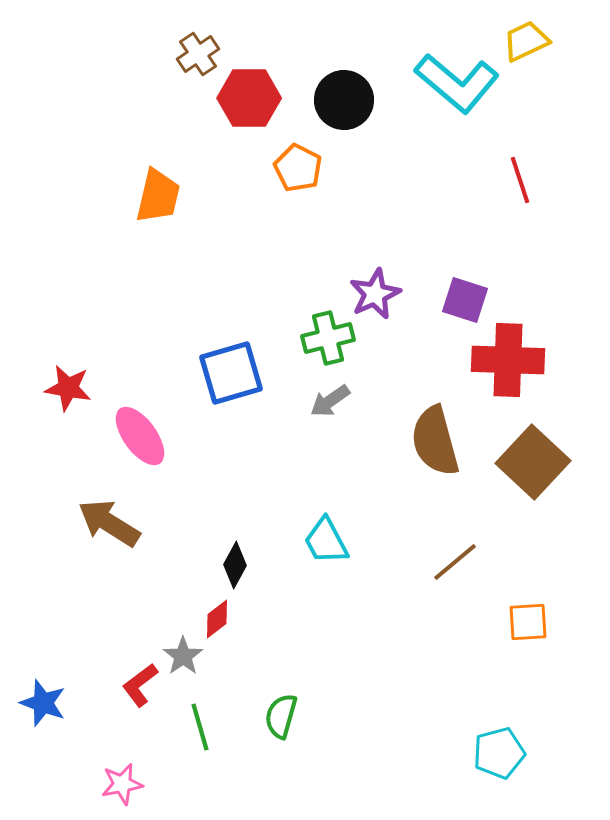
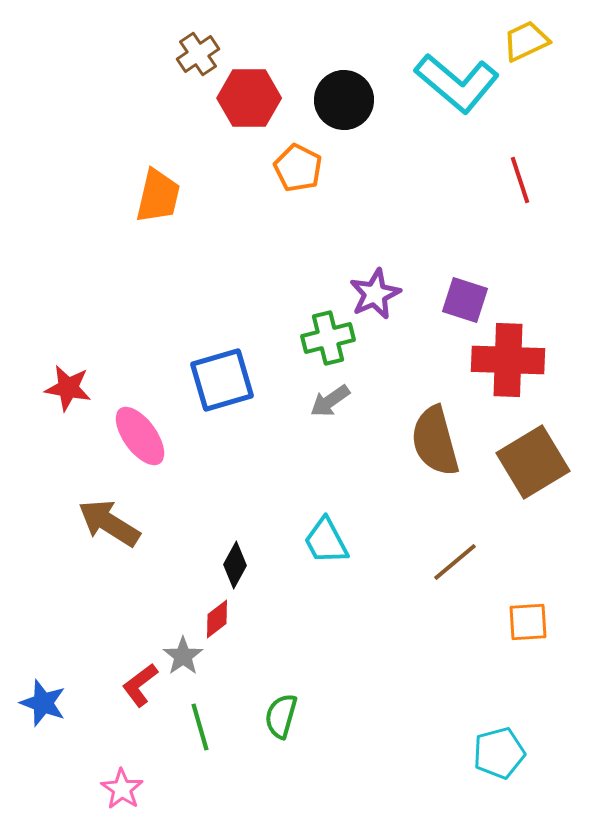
blue square: moved 9 px left, 7 px down
brown square: rotated 16 degrees clockwise
pink star: moved 5 px down; rotated 27 degrees counterclockwise
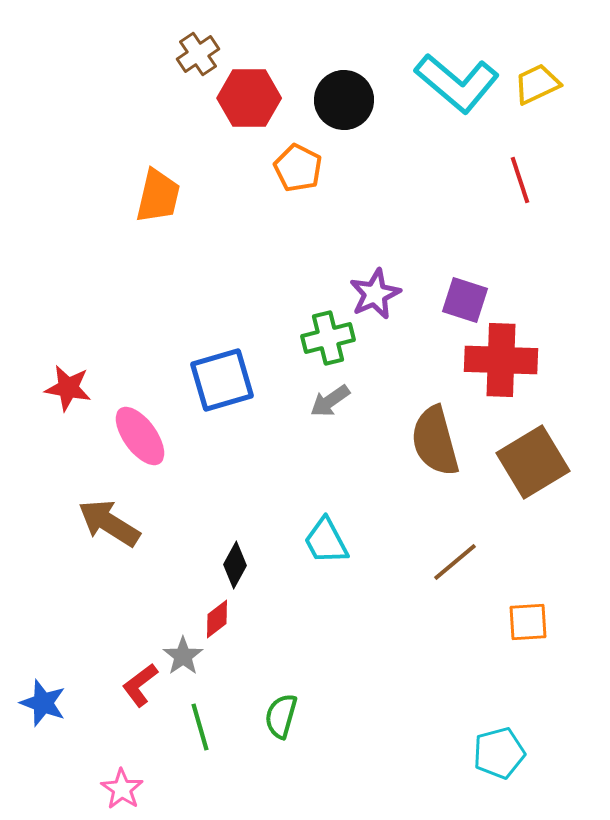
yellow trapezoid: moved 11 px right, 43 px down
red cross: moved 7 px left
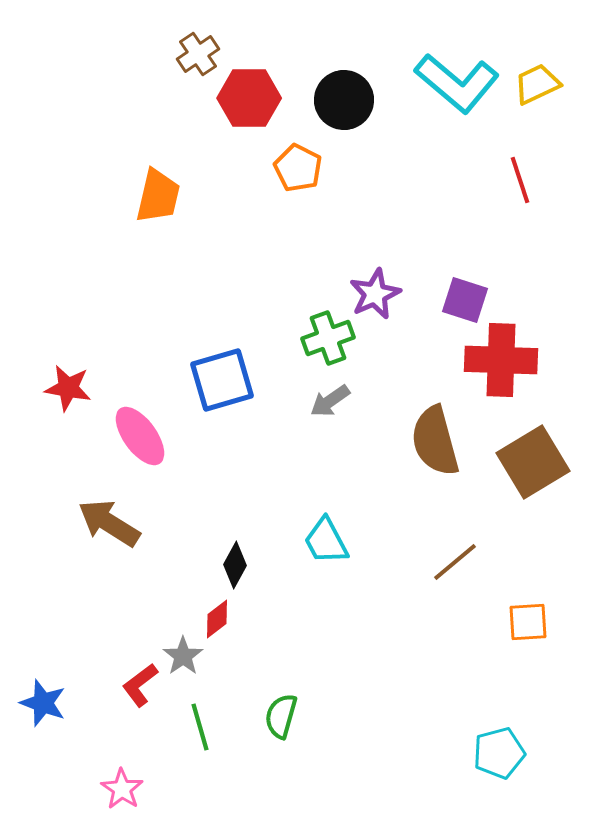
green cross: rotated 6 degrees counterclockwise
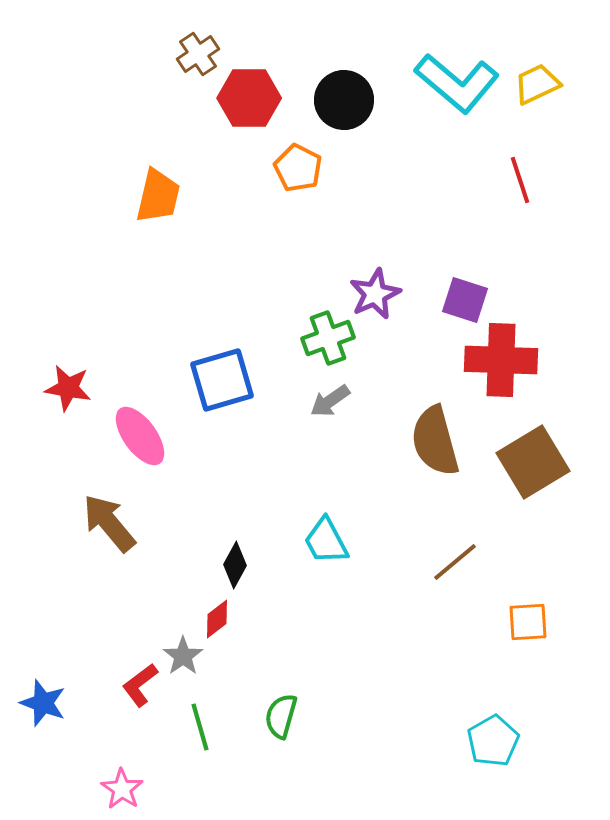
brown arrow: rotated 18 degrees clockwise
cyan pentagon: moved 6 px left, 12 px up; rotated 15 degrees counterclockwise
